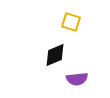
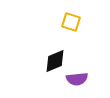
black diamond: moved 6 px down
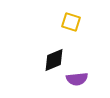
black diamond: moved 1 px left, 1 px up
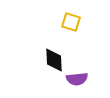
black diamond: rotated 70 degrees counterclockwise
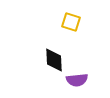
purple semicircle: moved 1 px down
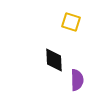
purple semicircle: rotated 85 degrees counterclockwise
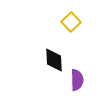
yellow square: rotated 30 degrees clockwise
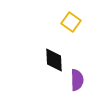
yellow square: rotated 12 degrees counterclockwise
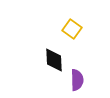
yellow square: moved 1 px right, 7 px down
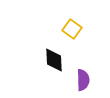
purple semicircle: moved 6 px right
